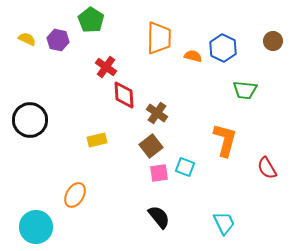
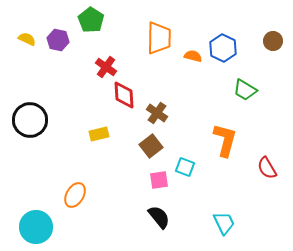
green trapezoid: rotated 25 degrees clockwise
yellow rectangle: moved 2 px right, 6 px up
pink square: moved 7 px down
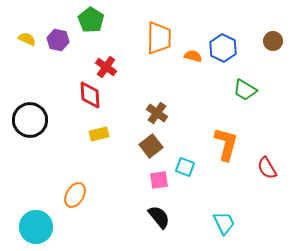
red diamond: moved 34 px left
orange L-shape: moved 1 px right, 4 px down
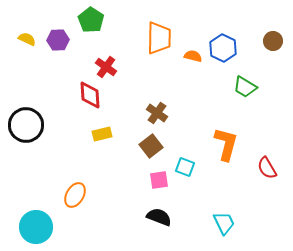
purple hexagon: rotated 15 degrees counterclockwise
green trapezoid: moved 3 px up
black circle: moved 4 px left, 5 px down
yellow rectangle: moved 3 px right
black semicircle: rotated 30 degrees counterclockwise
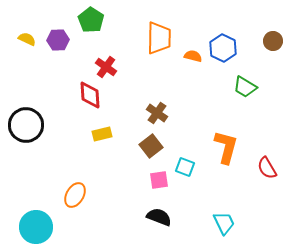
orange L-shape: moved 3 px down
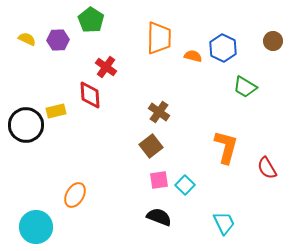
brown cross: moved 2 px right, 1 px up
yellow rectangle: moved 46 px left, 23 px up
cyan square: moved 18 px down; rotated 24 degrees clockwise
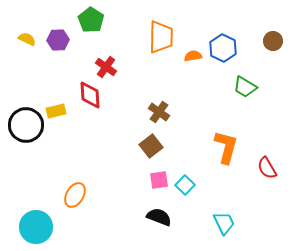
orange trapezoid: moved 2 px right, 1 px up
orange semicircle: rotated 24 degrees counterclockwise
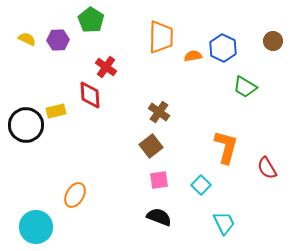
cyan square: moved 16 px right
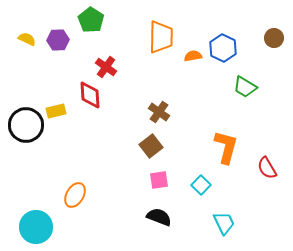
brown circle: moved 1 px right, 3 px up
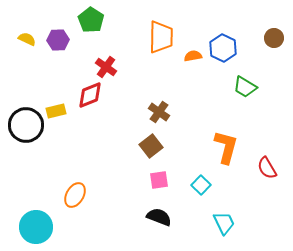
red diamond: rotated 72 degrees clockwise
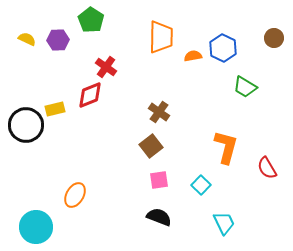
yellow rectangle: moved 1 px left, 2 px up
